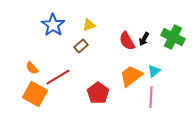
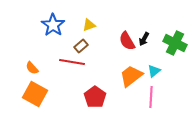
green cross: moved 2 px right, 6 px down
red line: moved 14 px right, 15 px up; rotated 40 degrees clockwise
red pentagon: moved 3 px left, 4 px down
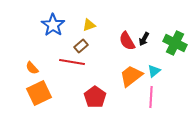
orange square: moved 4 px right, 1 px up; rotated 35 degrees clockwise
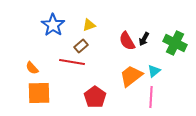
orange square: rotated 25 degrees clockwise
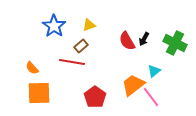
blue star: moved 1 px right, 1 px down
orange trapezoid: moved 2 px right, 9 px down
pink line: rotated 40 degrees counterclockwise
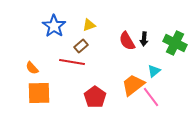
black arrow: rotated 24 degrees counterclockwise
